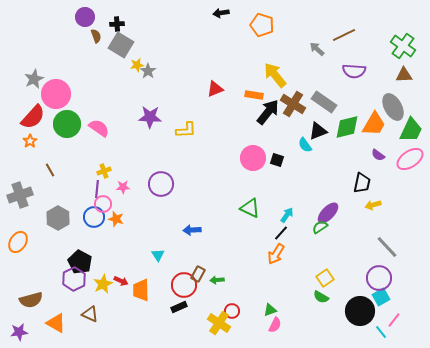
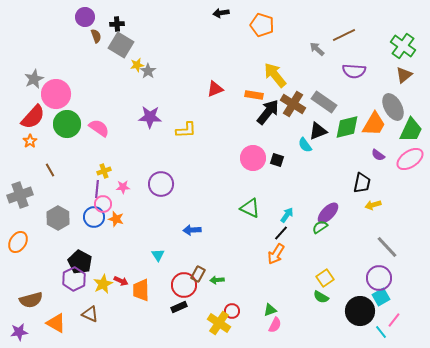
brown triangle at (404, 75): rotated 36 degrees counterclockwise
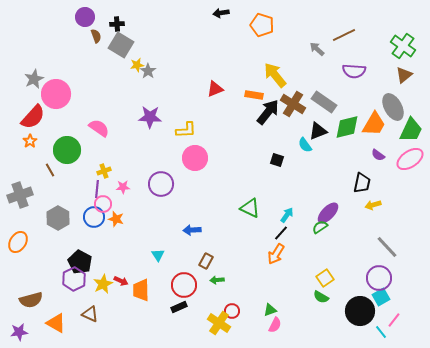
green circle at (67, 124): moved 26 px down
pink circle at (253, 158): moved 58 px left
brown rectangle at (198, 274): moved 8 px right, 13 px up
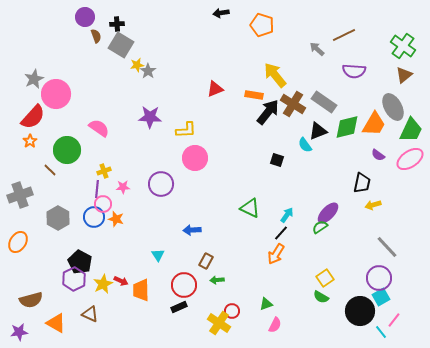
brown line at (50, 170): rotated 16 degrees counterclockwise
green triangle at (270, 310): moved 4 px left, 6 px up
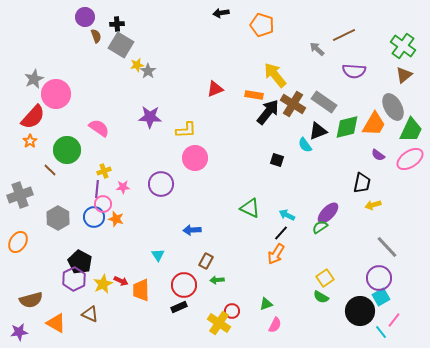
cyan arrow at (287, 215): rotated 98 degrees counterclockwise
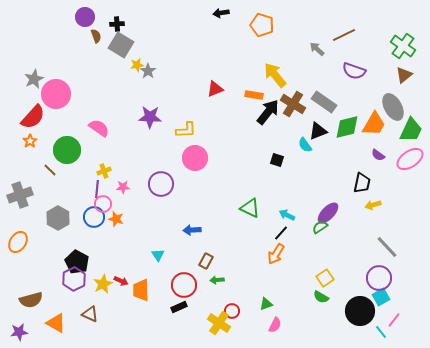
purple semicircle at (354, 71): rotated 15 degrees clockwise
black pentagon at (80, 262): moved 3 px left
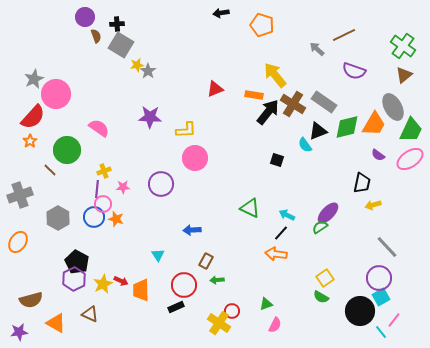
orange arrow at (276, 254): rotated 65 degrees clockwise
black rectangle at (179, 307): moved 3 px left
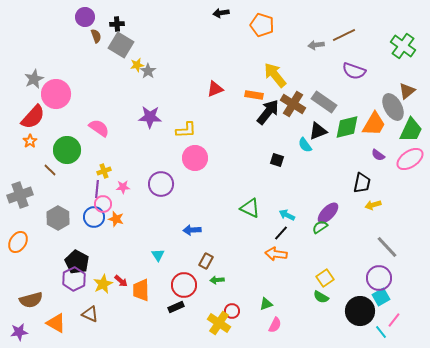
gray arrow at (317, 49): moved 1 px left, 4 px up; rotated 49 degrees counterclockwise
brown triangle at (404, 75): moved 3 px right, 16 px down
red arrow at (121, 281): rotated 16 degrees clockwise
